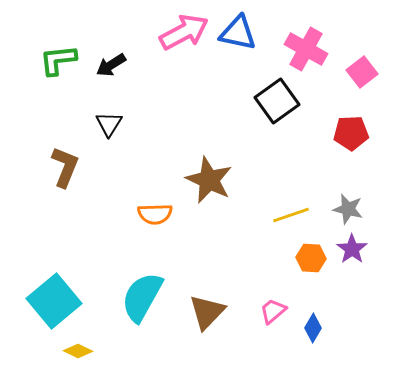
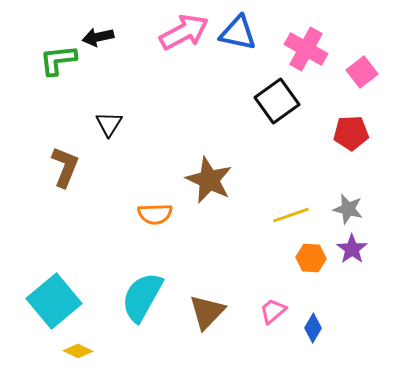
black arrow: moved 13 px left, 28 px up; rotated 20 degrees clockwise
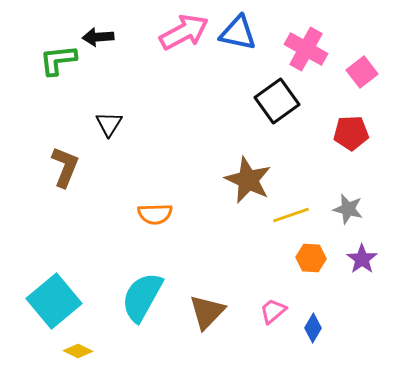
black arrow: rotated 8 degrees clockwise
brown star: moved 39 px right
purple star: moved 10 px right, 10 px down
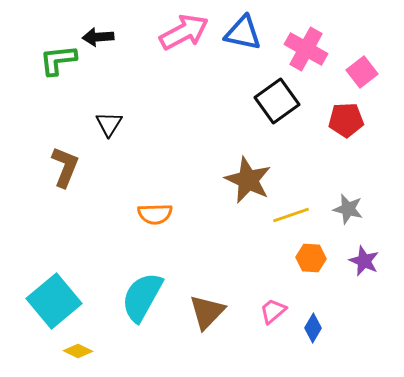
blue triangle: moved 5 px right
red pentagon: moved 5 px left, 13 px up
purple star: moved 2 px right, 2 px down; rotated 12 degrees counterclockwise
